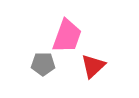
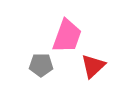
gray pentagon: moved 2 px left, 1 px down
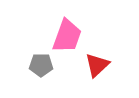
red triangle: moved 4 px right, 1 px up
